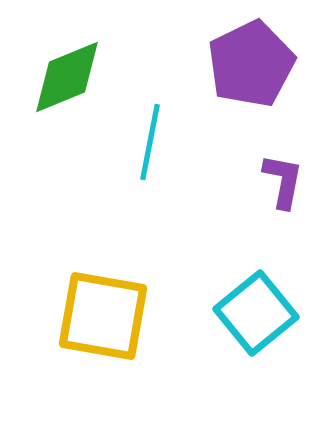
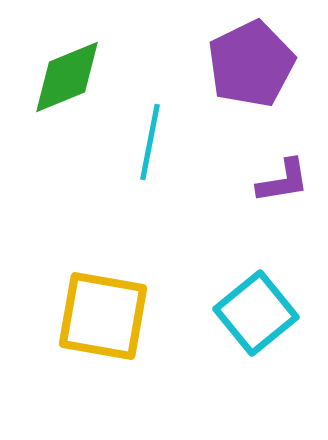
purple L-shape: rotated 70 degrees clockwise
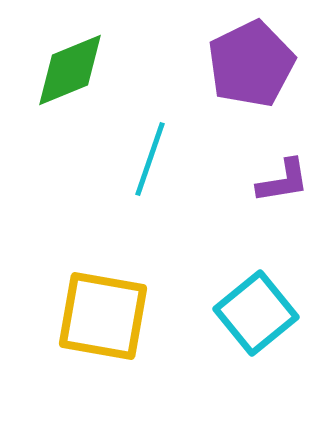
green diamond: moved 3 px right, 7 px up
cyan line: moved 17 px down; rotated 8 degrees clockwise
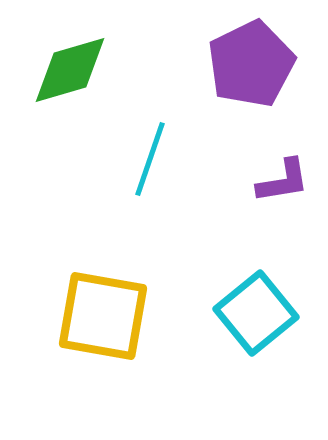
green diamond: rotated 6 degrees clockwise
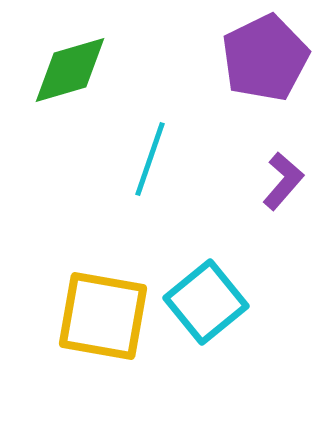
purple pentagon: moved 14 px right, 6 px up
purple L-shape: rotated 40 degrees counterclockwise
cyan square: moved 50 px left, 11 px up
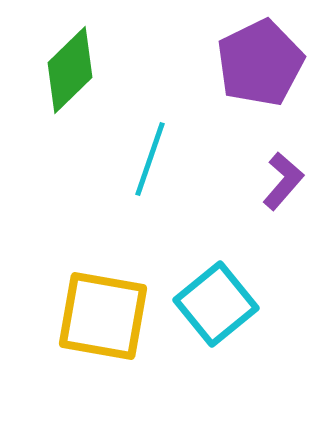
purple pentagon: moved 5 px left, 5 px down
green diamond: rotated 28 degrees counterclockwise
cyan square: moved 10 px right, 2 px down
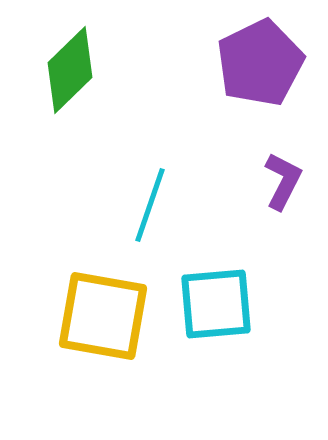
cyan line: moved 46 px down
purple L-shape: rotated 14 degrees counterclockwise
cyan square: rotated 34 degrees clockwise
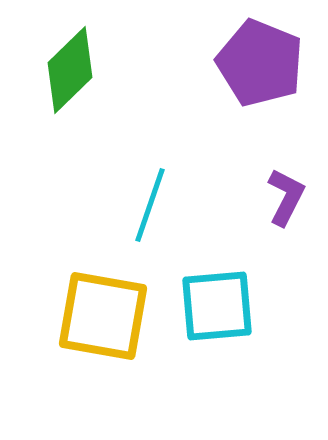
purple pentagon: rotated 24 degrees counterclockwise
purple L-shape: moved 3 px right, 16 px down
cyan square: moved 1 px right, 2 px down
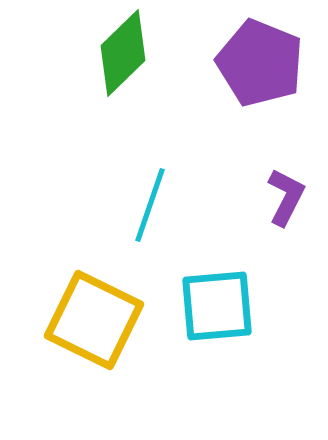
green diamond: moved 53 px right, 17 px up
yellow square: moved 9 px left, 4 px down; rotated 16 degrees clockwise
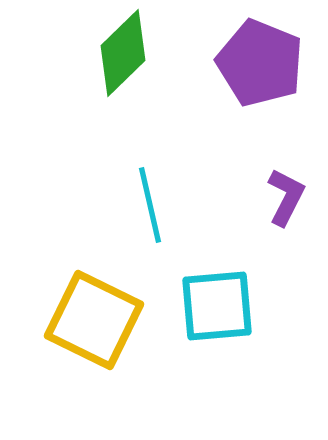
cyan line: rotated 32 degrees counterclockwise
